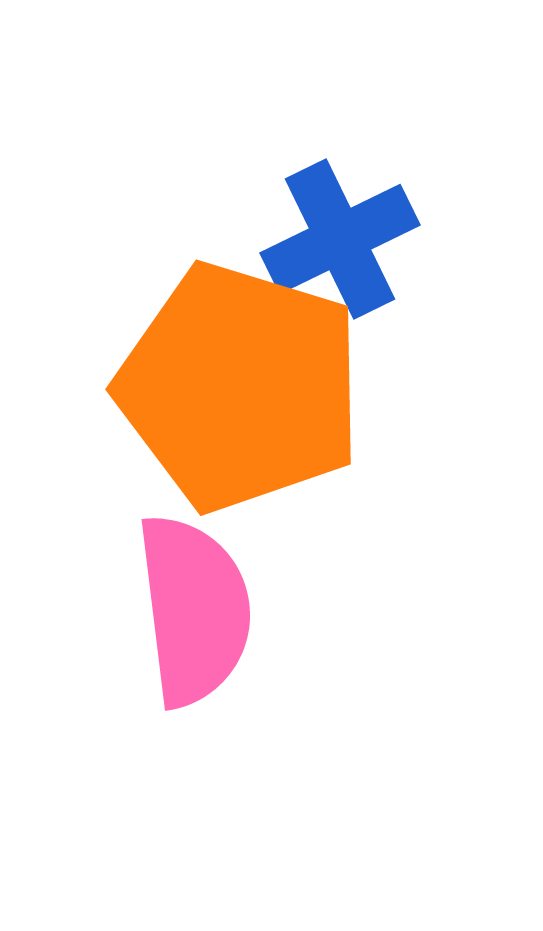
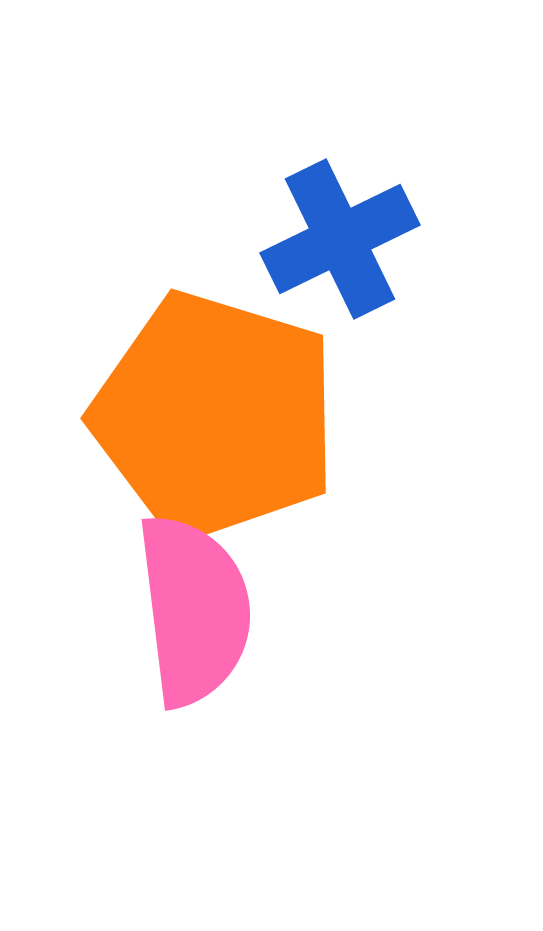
orange pentagon: moved 25 px left, 29 px down
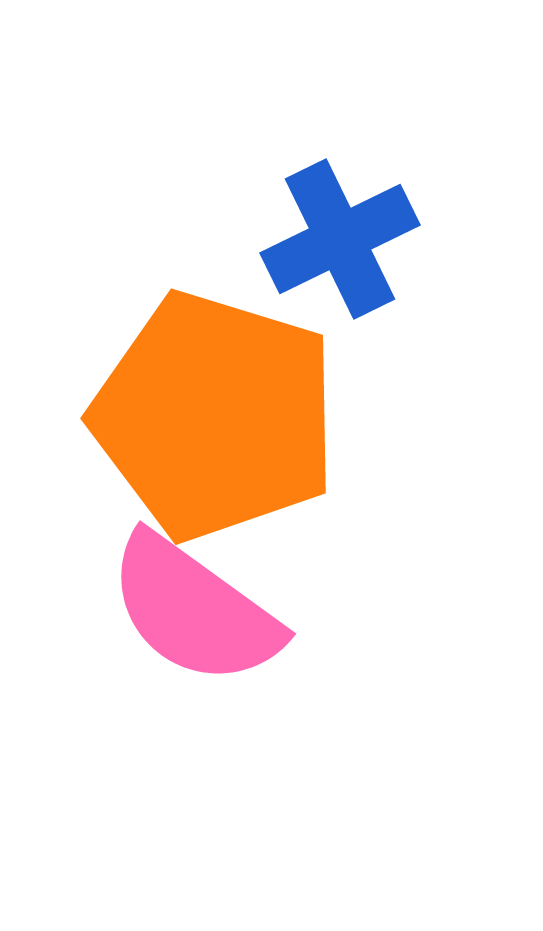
pink semicircle: rotated 133 degrees clockwise
